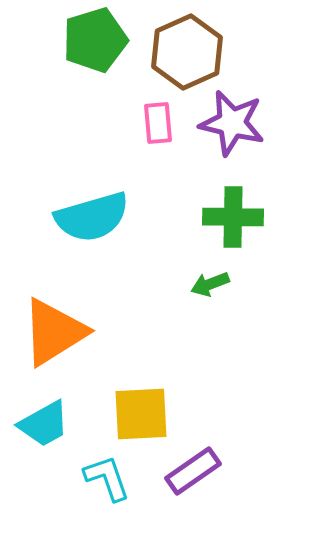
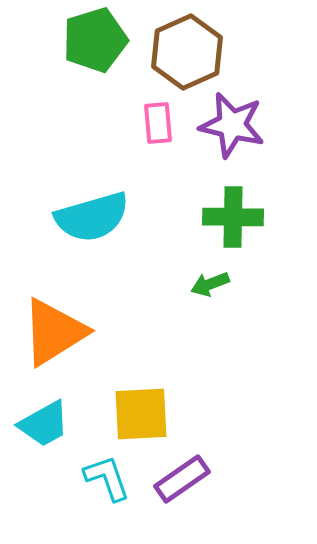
purple star: moved 2 px down
purple rectangle: moved 11 px left, 8 px down
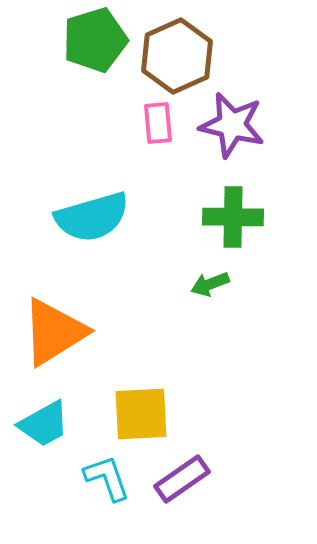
brown hexagon: moved 10 px left, 4 px down
